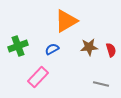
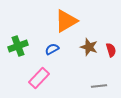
brown star: rotated 24 degrees clockwise
pink rectangle: moved 1 px right, 1 px down
gray line: moved 2 px left, 2 px down; rotated 21 degrees counterclockwise
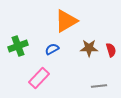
brown star: moved 1 px down; rotated 18 degrees counterclockwise
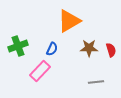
orange triangle: moved 3 px right
blue semicircle: rotated 144 degrees clockwise
pink rectangle: moved 1 px right, 7 px up
gray line: moved 3 px left, 4 px up
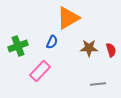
orange triangle: moved 1 px left, 3 px up
blue semicircle: moved 7 px up
gray line: moved 2 px right, 2 px down
